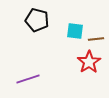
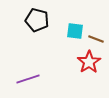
brown line: rotated 28 degrees clockwise
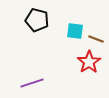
purple line: moved 4 px right, 4 px down
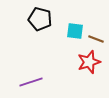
black pentagon: moved 3 px right, 1 px up
red star: rotated 15 degrees clockwise
purple line: moved 1 px left, 1 px up
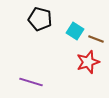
cyan square: rotated 24 degrees clockwise
red star: moved 1 px left
purple line: rotated 35 degrees clockwise
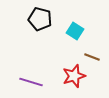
brown line: moved 4 px left, 18 px down
red star: moved 14 px left, 14 px down
